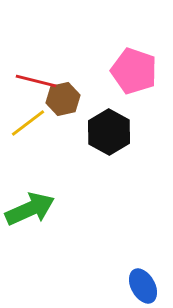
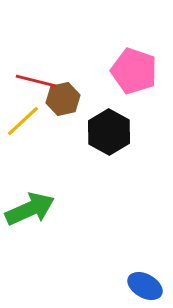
yellow line: moved 5 px left, 2 px up; rotated 6 degrees counterclockwise
blue ellipse: moved 2 px right; rotated 32 degrees counterclockwise
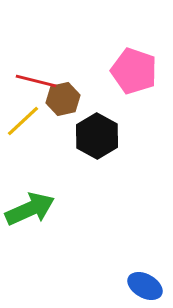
black hexagon: moved 12 px left, 4 px down
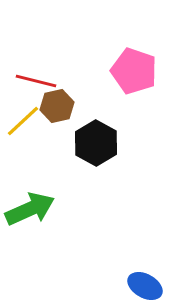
brown hexagon: moved 6 px left, 7 px down
black hexagon: moved 1 px left, 7 px down
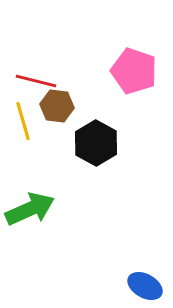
brown hexagon: rotated 20 degrees clockwise
yellow line: rotated 63 degrees counterclockwise
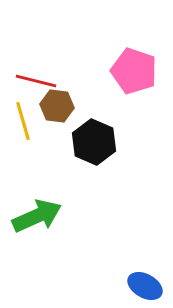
black hexagon: moved 2 px left, 1 px up; rotated 6 degrees counterclockwise
green arrow: moved 7 px right, 7 px down
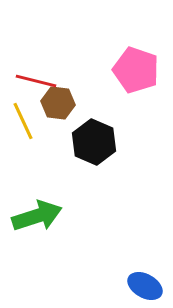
pink pentagon: moved 2 px right, 1 px up
brown hexagon: moved 1 px right, 3 px up
yellow line: rotated 9 degrees counterclockwise
green arrow: rotated 6 degrees clockwise
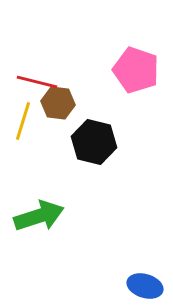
red line: moved 1 px right, 1 px down
yellow line: rotated 42 degrees clockwise
black hexagon: rotated 9 degrees counterclockwise
green arrow: moved 2 px right
blue ellipse: rotated 12 degrees counterclockwise
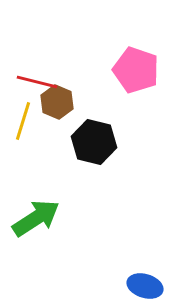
brown hexagon: moved 1 px left, 1 px up; rotated 16 degrees clockwise
green arrow: moved 3 px left, 2 px down; rotated 15 degrees counterclockwise
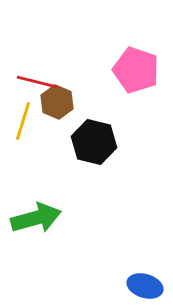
green arrow: rotated 18 degrees clockwise
